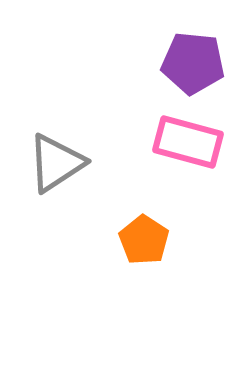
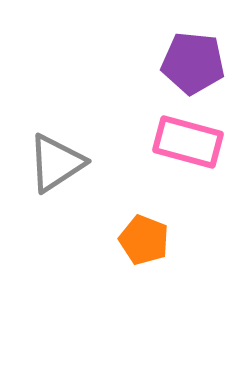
orange pentagon: rotated 12 degrees counterclockwise
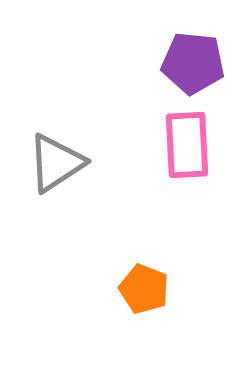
pink rectangle: moved 1 px left, 3 px down; rotated 72 degrees clockwise
orange pentagon: moved 49 px down
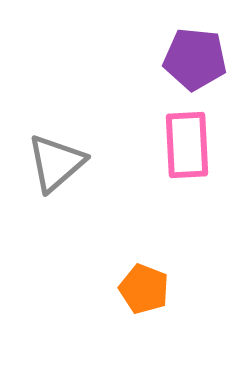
purple pentagon: moved 2 px right, 4 px up
gray triangle: rotated 8 degrees counterclockwise
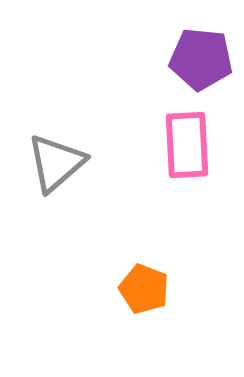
purple pentagon: moved 6 px right
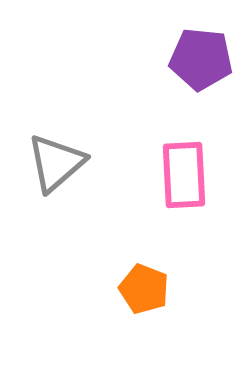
pink rectangle: moved 3 px left, 30 px down
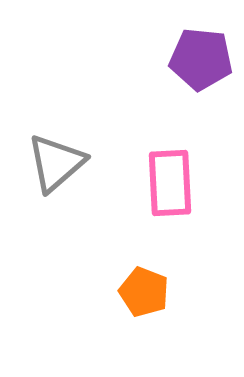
pink rectangle: moved 14 px left, 8 px down
orange pentagon: moved 3 px down
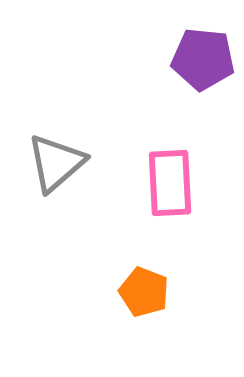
purple pentagon: moved 2 px right
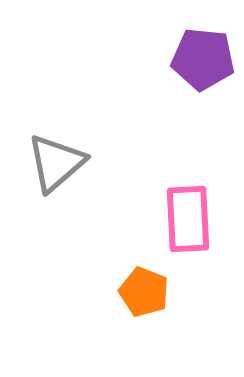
pink rectangle: moved 18 px right, 36 px down
